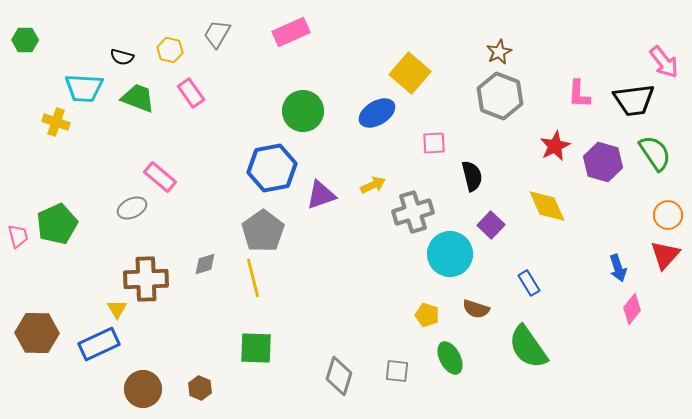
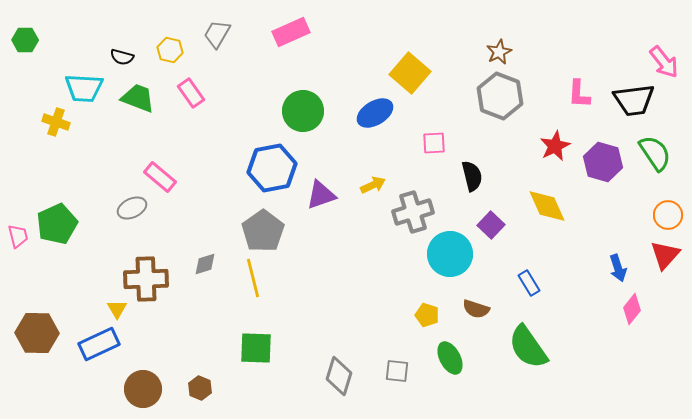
blue ellipse at (377, 113): moved 2 px left
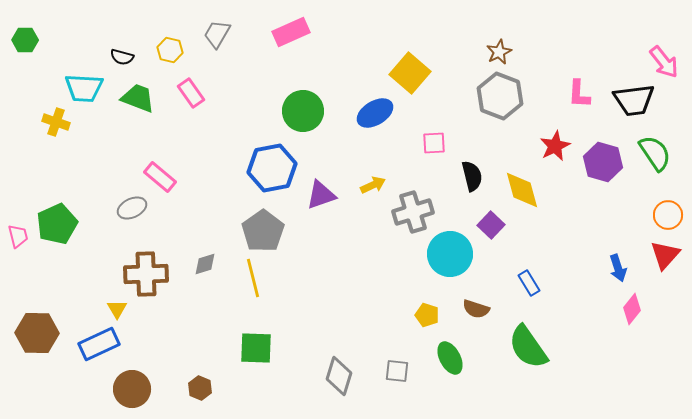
yellow diamond at (547, 206): moved 25 px left, 16 px up; rotated 9 degrees clockwise
brown cross at (146, 279): moved 5 px up
brown circle at (143, 389): moved 11 px left
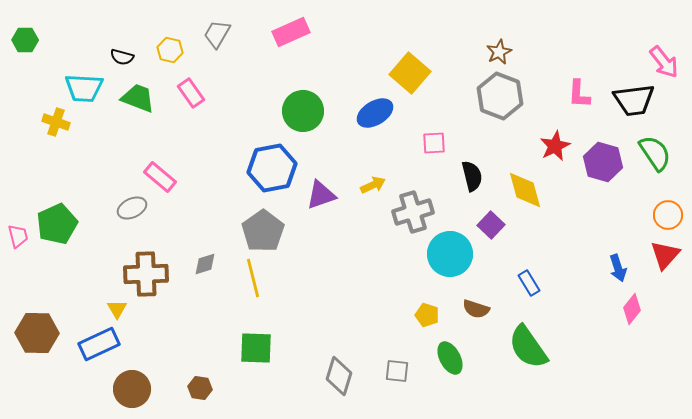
yellow diamond at (522, 190): moved 3 px right
brown hexagon at (200, 388): rotated 15 degrees counterclockwise
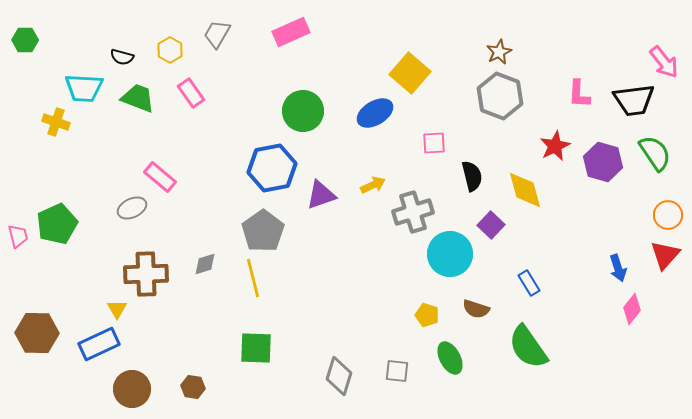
yellow hexagon at (170, 50): rotated 15 degrees clockwise
brown hexagon at (200, 388): moved 7 px left, 1 px up
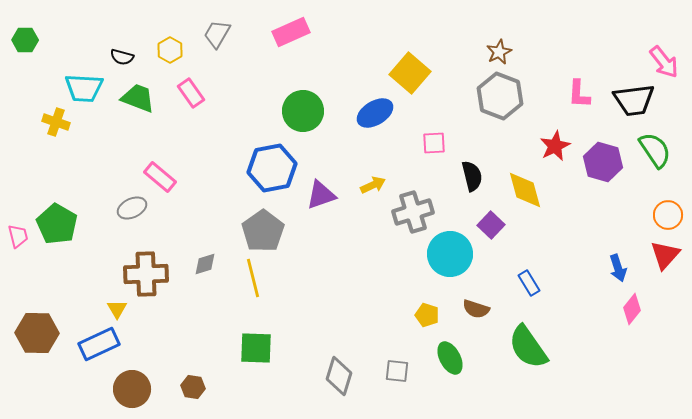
green semicircle at (655, 153): moved 3 px up
green pentagon at (57, 224): rotated 18 degrees counterclockwise
